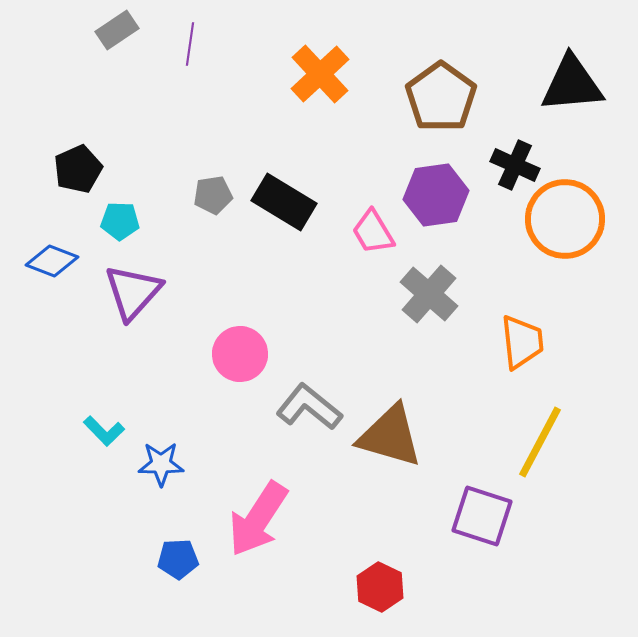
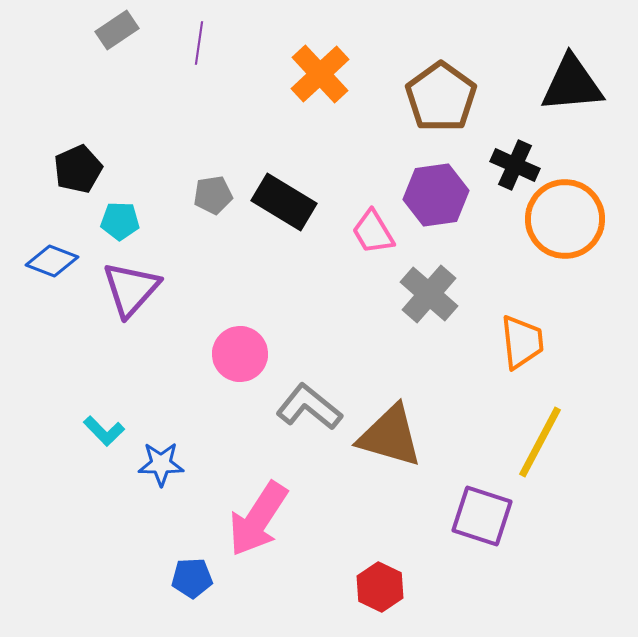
purple line: moved 9 px right, 1 px up
purple triangle: moved 2 px left, 3 px up
blue pentagon: moved 14 px right, 19 px down
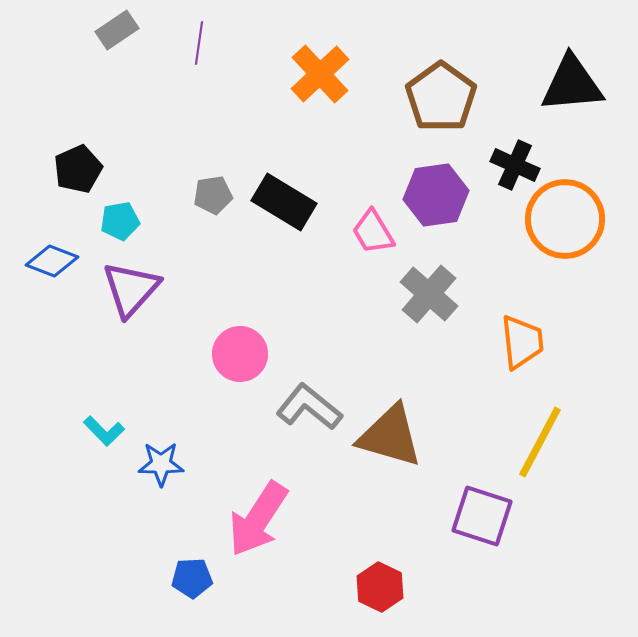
cyan pentagon: rotated 12 degrees counterclockwise
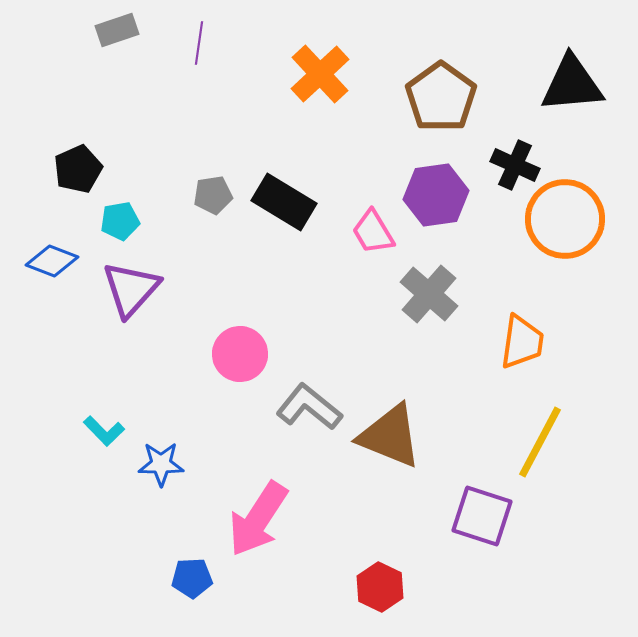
gray rectangle: rotated 15 degrees clockwise
orange trapezoid: rotated 14 degrees clockwise
brown triangle: rotated 6 degrees clockwise
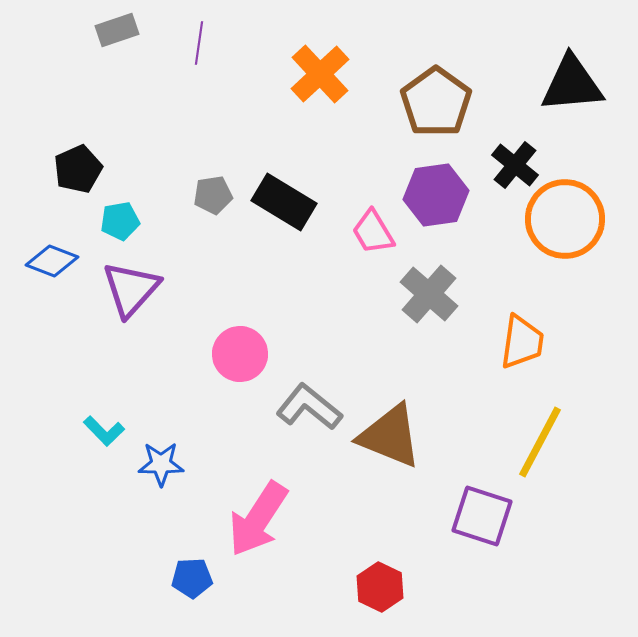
brown pentagon: moved 5 px left, 5 px down
black cross: rotated 15 degrees clockwise
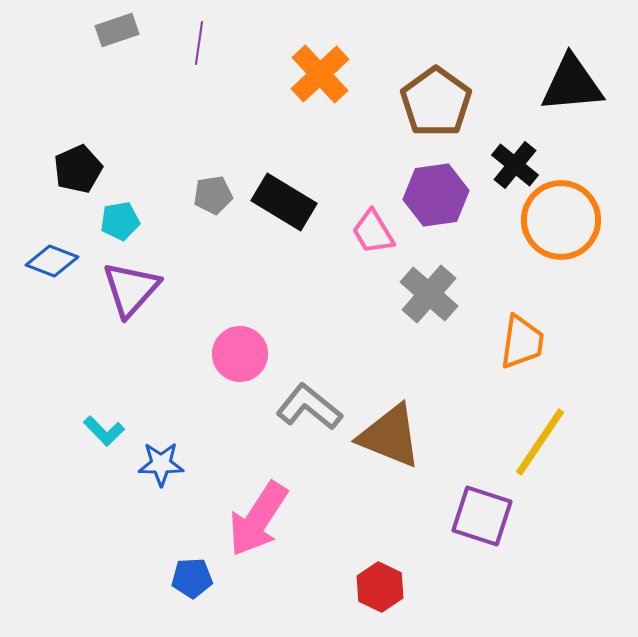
orange circle: moved 4 px left, 1 px down
yellow line: rotated 6 degrees clockwise
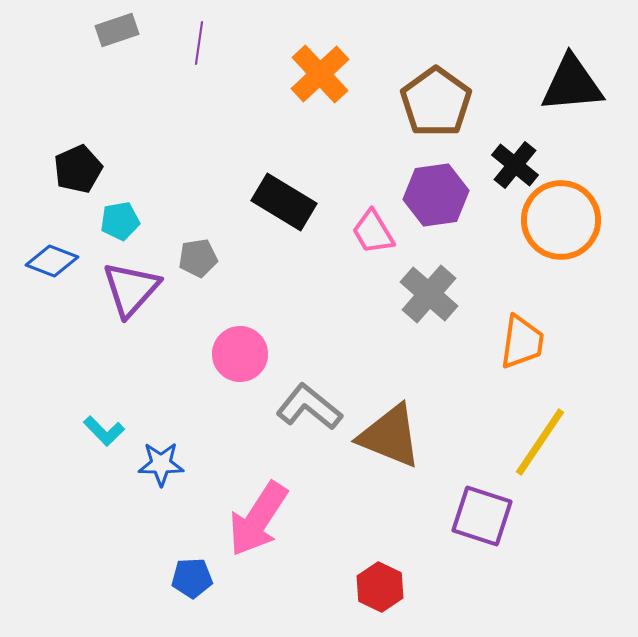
gray pentagon: moved 15 px left, 63 px down
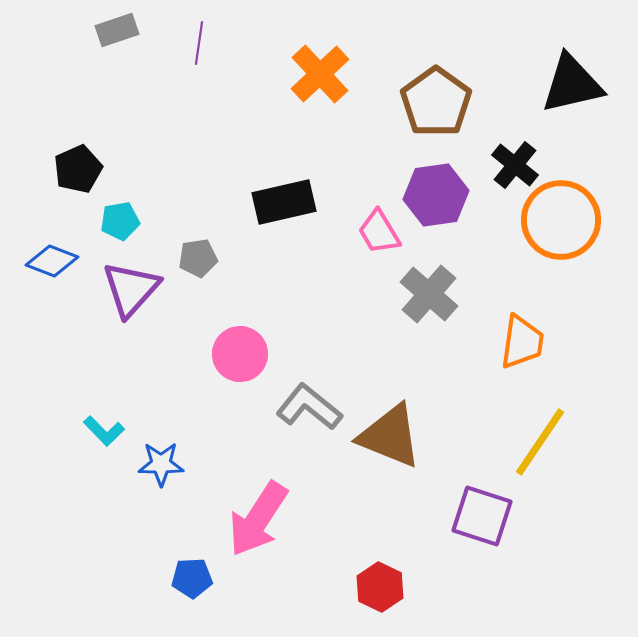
black triangle: rotated 8 degrees counterclockwise
black rectangle: rotated 44 degrees counterclockwise
pink trapezoid: moved 6 px right
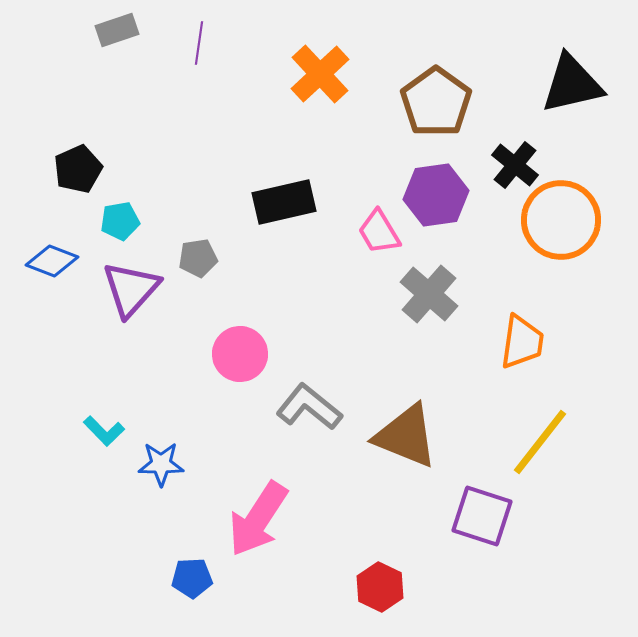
brown triangle: moved 16 px right
yellow line: rotated 4 degrees clockwise
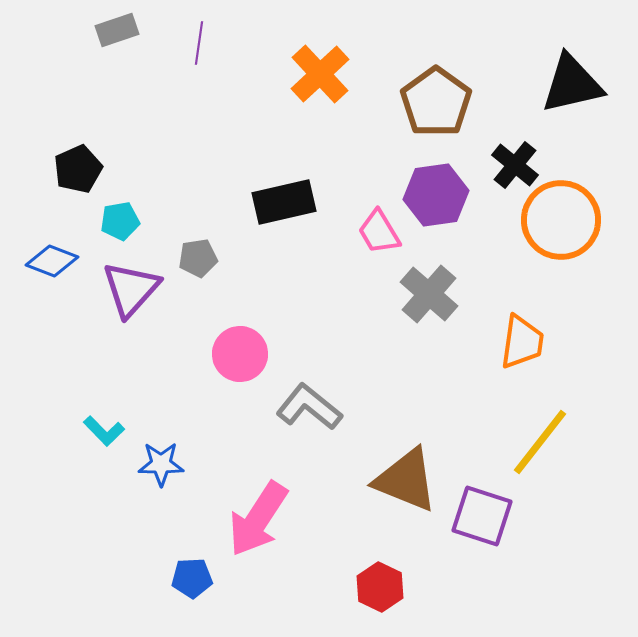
brown triangle: moved 44 px down
